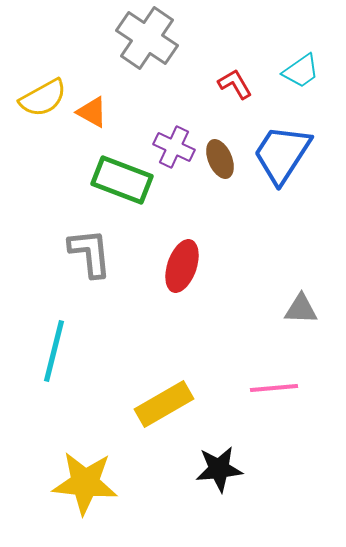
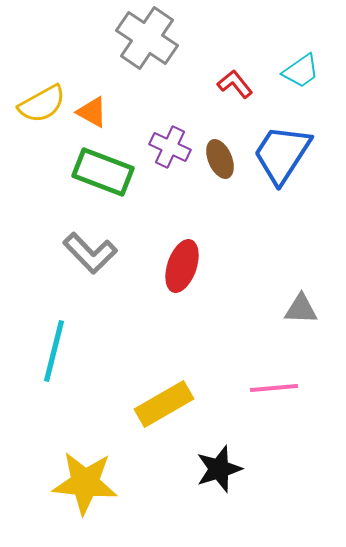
red L-shape: rotated 9 degrees counterclockwise
yellow semicircle: moved 1 px left, 6 px down
purple cross: moved 4 px left
green rectangle: moved 19 px left, 8 px up
gray L-shape: rotated 142 degrees clockwise
black star: rotated 12 degrees counterclockwise
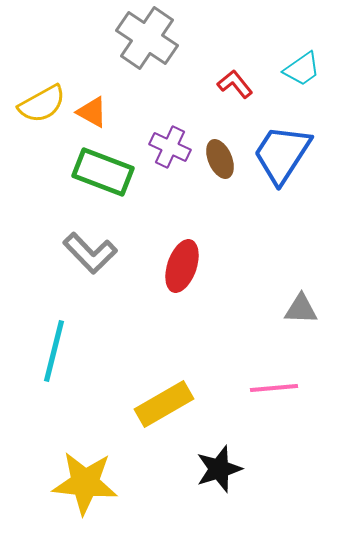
cyan trapezoid: moved 1 px right, 2 px up
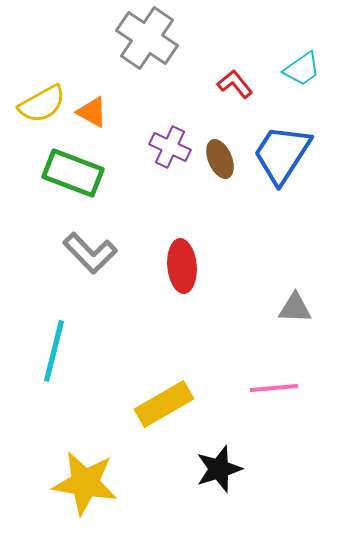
green rectangle: moved 30 px left, 1 px down
red ellipse: rotated 24 degrees counterclockwise
gray triangle: moved 6 px left, 1 px up
yellow star: rotated 4 degrees clockwise
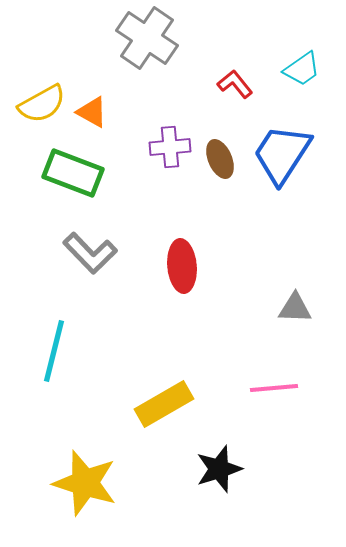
purple cross: rotated 30 degrees counterclockwise
yellow star: rotated 8 degrees clockwise
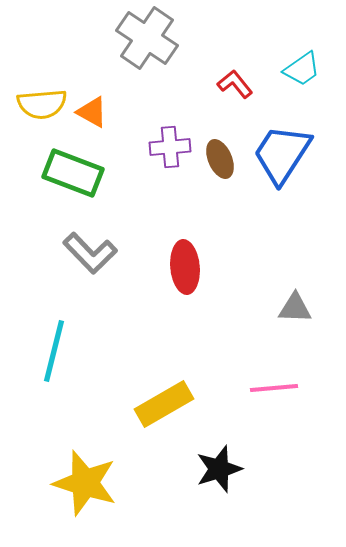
yellow semicircle: rotated 24 degrees clockwise
red ellipse: moved 3 px right, 1 px down
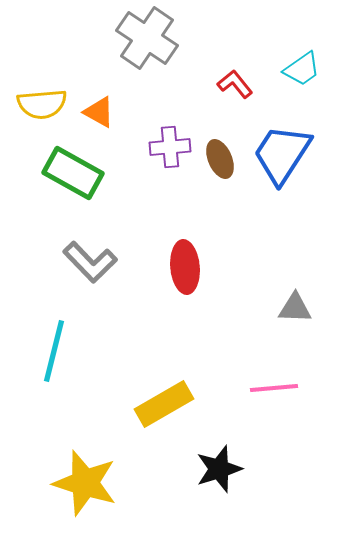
orange triangle: moved 7 px right
green rectangle: rotated 8 degrees clockwise
gray L-shape: moved 9 px down
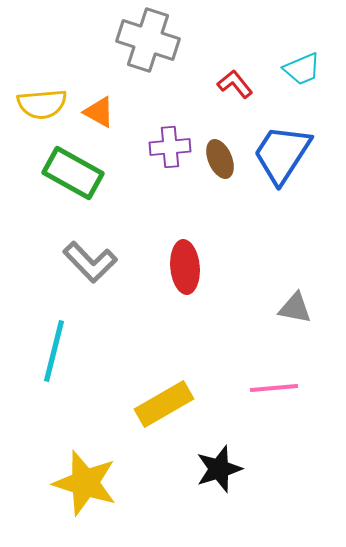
gray cross: moved 1 px right, 2 px down; rotated 16 degrees counterclockwise
cyan trapezoid: rotated 12 degrees clockwise
gray triangle: rotated 9 degrees clockwise
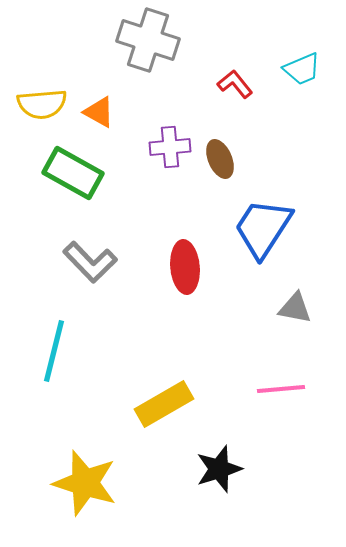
blue trapezoid: moved 19 px left, 74 px down
pink line: moved 7 px right, 1 px down
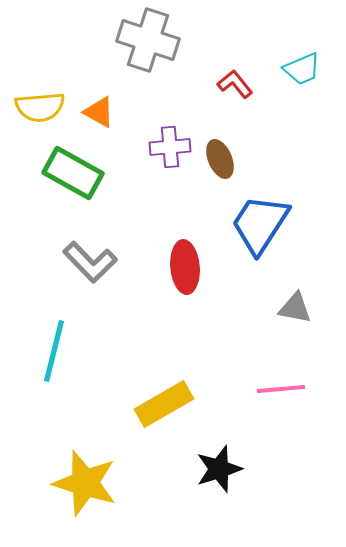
yellow semicircle: moved 2 px left, 3 px down
blue trapezoid: moved 3 px left, 4 px up
